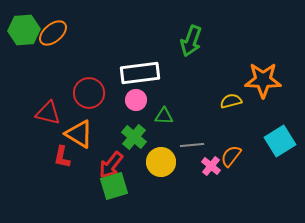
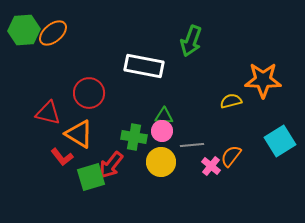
white rectangle: moved 4 px right, 7 px up; rotated 18 degrees clockwise
pink circle: moved 26 px right, 31 px down
green cross: rotated 30 degrees counterclockwise
red L-shape: rotated 50 degrees counterclockwise
green square: moved 23 px left, 9 px up
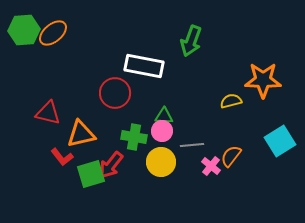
red circle: moved 26 px right
orange triangle: moved 2 px right; rotated 44 degrees counterclockwise
green square: moved 3 px up
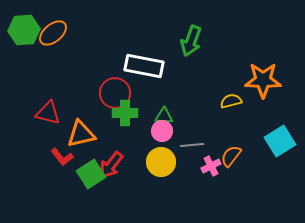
green cross: moved 9 px left, 24 px up; rotated 10 degrees counterclockwise
pink cross: rotated 24 degrees clockwise
green square: rotated 16 degrees counterclockwise
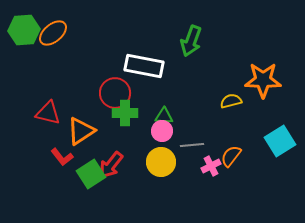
orange triangle: moved 3 px up; rotated 20 degrees counterclockwise
